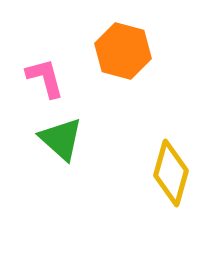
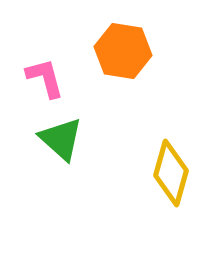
orange hexagon: rotated 6 degrees counterclockwise
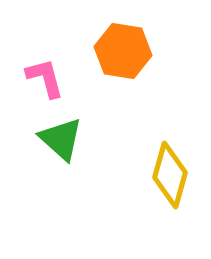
yellow diamond: moved 1 px left, 2 px down
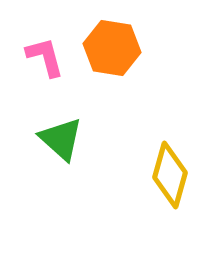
orange hexagon: moved 11 px left, 3 px up
pink L-shape: moved 21 px up
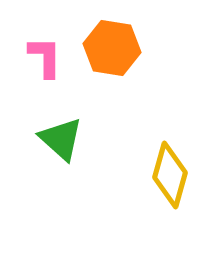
pink L-shape: rotated 15 degrees clockwise
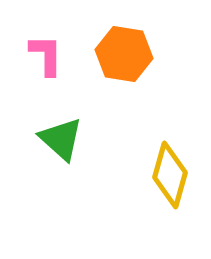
orange hexagon: moved 12 px right, 6 px down
pink L-shape: moved 1 px right, 2 px up
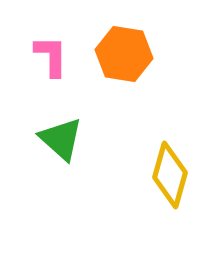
pink L-shape: moved 5 px right, 1 px down
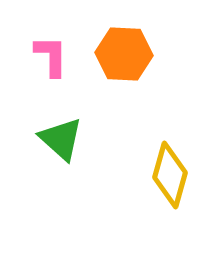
orange hexagon: rotated 6 degrees counterclockwise
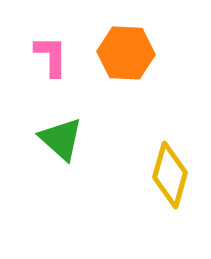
orange hexagon: moved 2 px right, 1 px up
